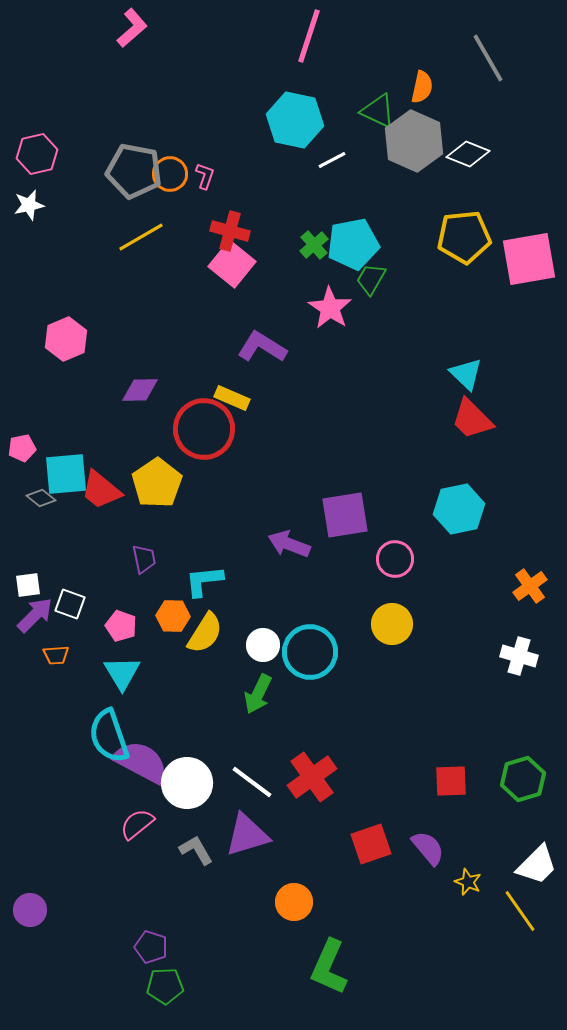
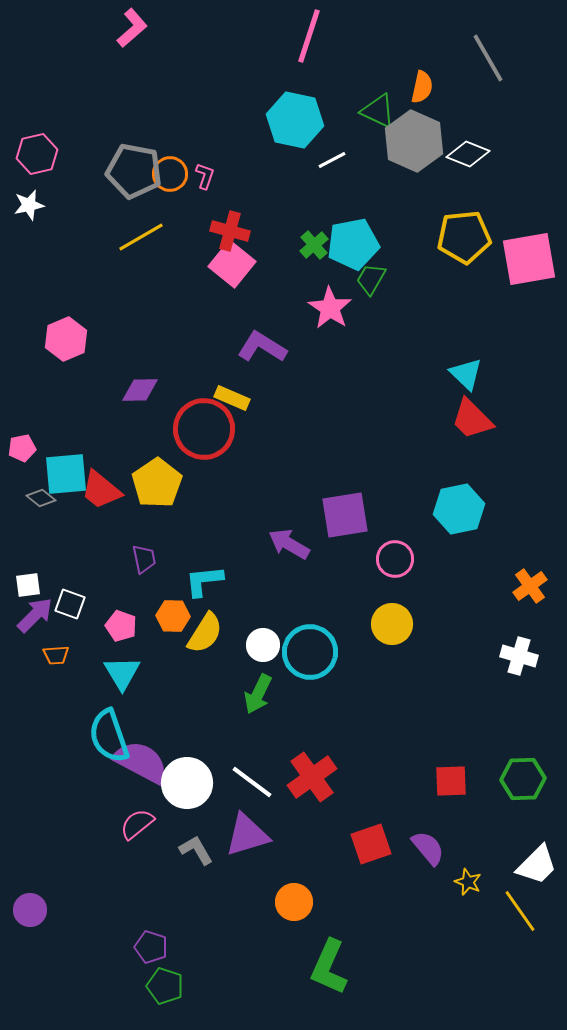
purple arrow at (289, 544): rotated 9 degrees clockwise
green hexagon at (523, 779): rotated 15 degrees clockwise
green pentagon at (165, 986): rotated 21 degrees clockwise
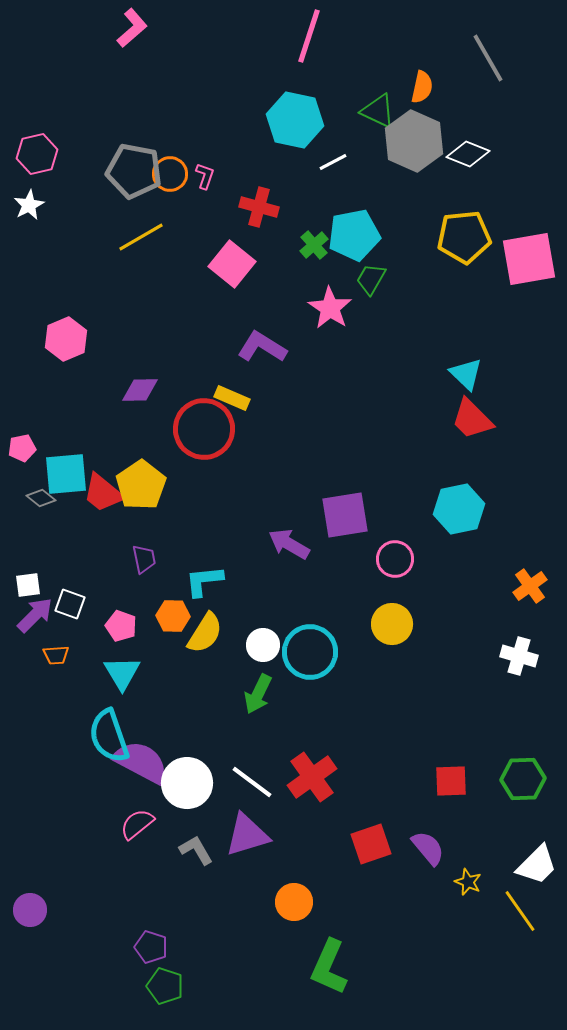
white line at (332, 160): moved 1 px right, 2 px down
white star at (29, 205): rotated 16 degrees counterclockwise
red cross at (230, 231): moved 29 px right, 24 px up
cyan pentagon at (353, 244): moved 1 px right, 9 px up
yellow pentagon at (157, 483): moved 16 px left, 2 px down
red trapezoid at (101, 490): moved 2 px right, 3 px down
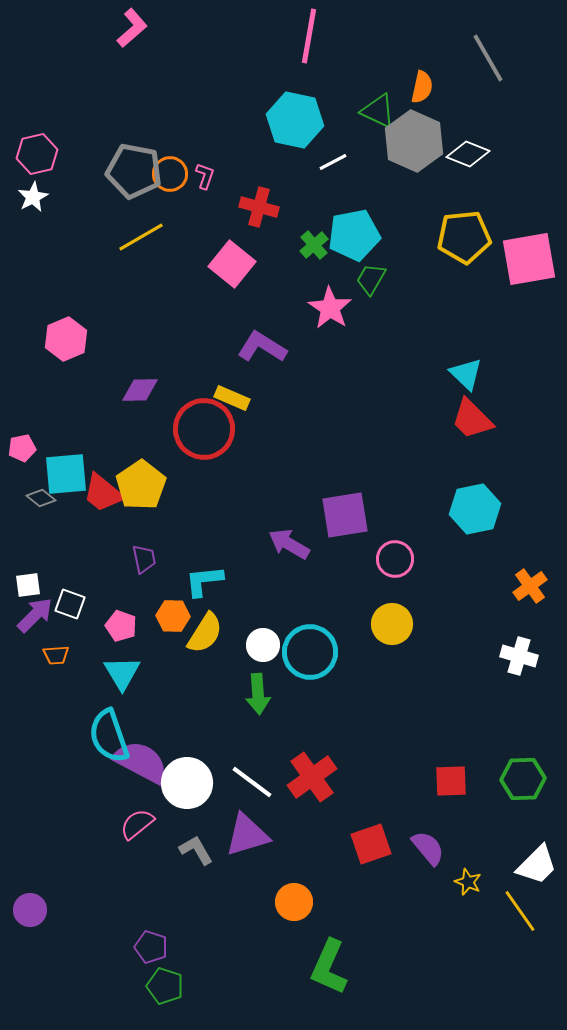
pink line at (309, 36): rotated 8 degrees counterclockwise
white star at (29, 205): moved 4 px right, 8 px up
cyan hexagon at (459, 509): moved 16 px right
green arrow at (258, 694): rotated 30 degrees counterclockwise
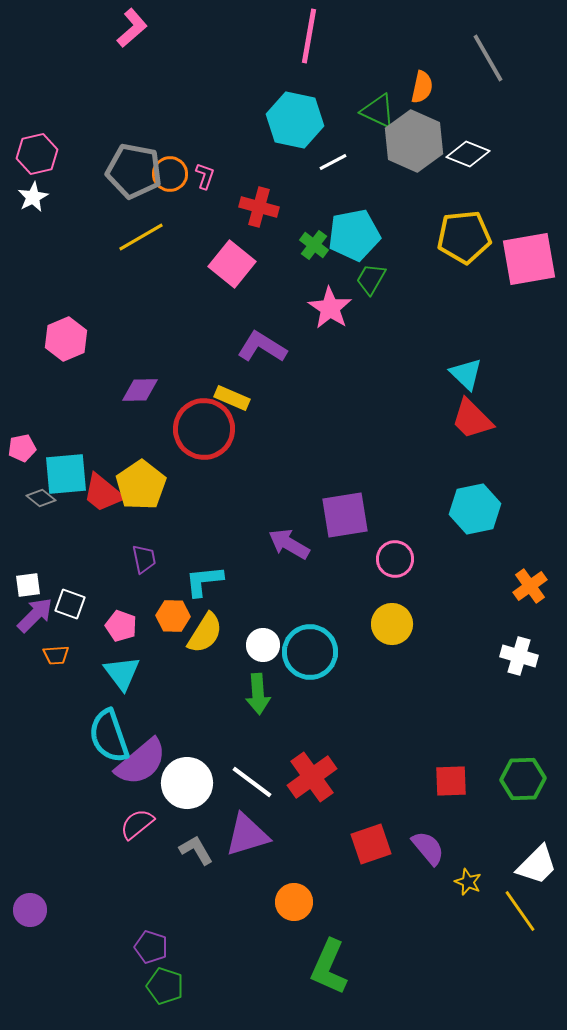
green cross at (314, 245): rotated 12 degrees counterclockwise
cyan triangle at (122, 673): rotated 6 degrees counterclockwise
purple semicircle at (141, 762): rotated 112 degrees clockwise
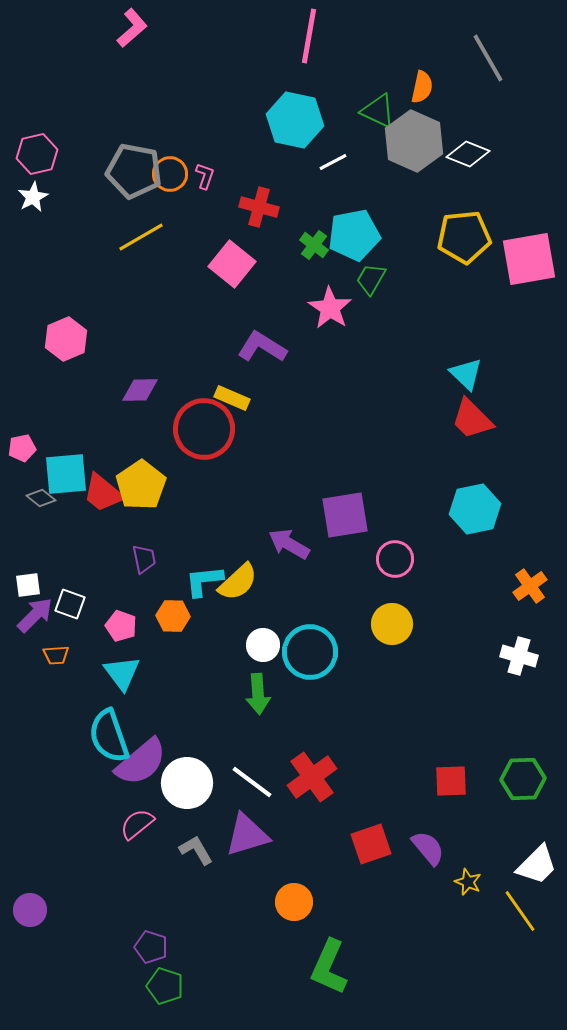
yellow semicircle at (205, 633): moved 33 px right, 51 px up; rotated 15 degrees clockwise
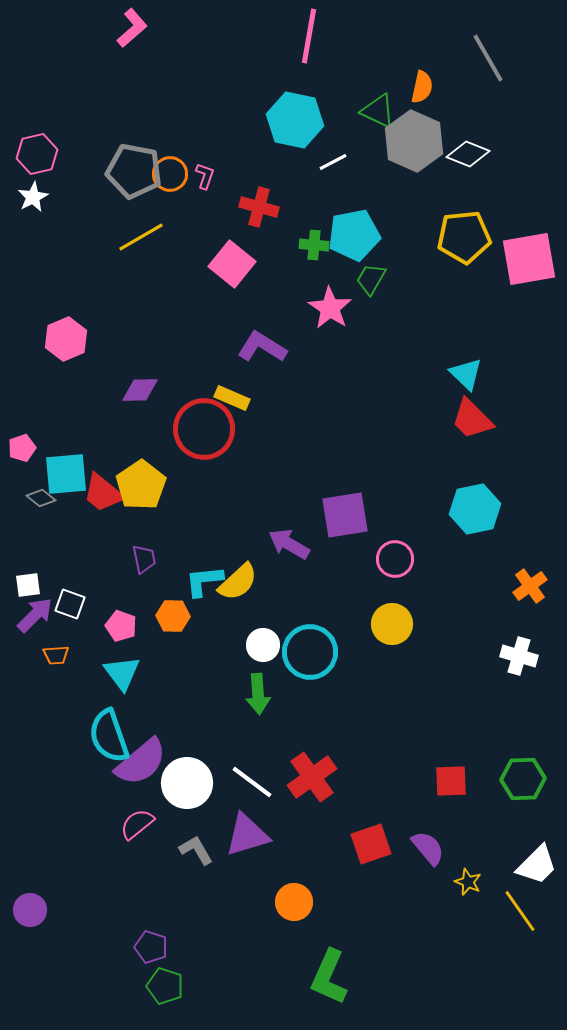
green cross at (314, 245): rotated 32 degrees counterclockwise
pink pentagon at (22, 448): rotated 8 degrees counterclockwise
green L-shape at (329, 967): moved 10 px down
